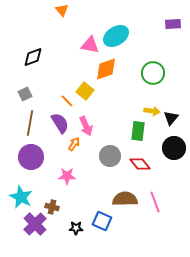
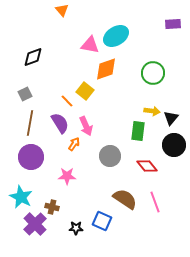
black circle: moved 3 px up
red diamond: moved 7 px right, 2 px down
brown semicircle: rotated 35 degrees clockwise
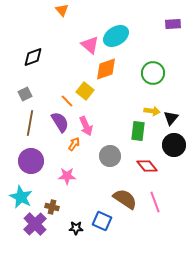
pink triangle: rotated 30 degrees clockwise
purple semicircle: moved 1 px up
purple circle: moved 4 px down
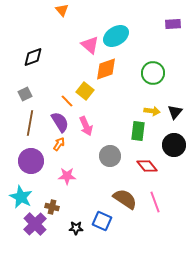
black triangle: moved 4 px right, 6 px up
orange arrow: moved 15 px left
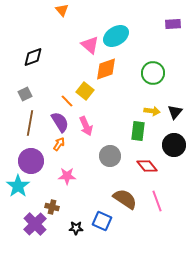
cyan star: moved 3 px left, 11 px up; rotated 10 degrees clockwise
pink line: moved 2 px right, 1 px up
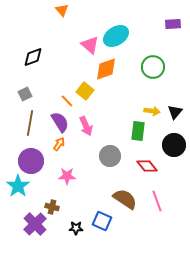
green circle: moved 6 px up
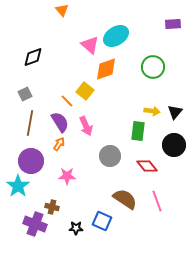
purple cross: rotated 25 degrees counterclockwise
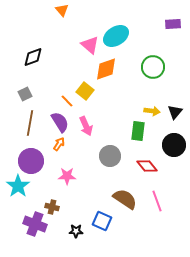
black star: moved 3 px down
